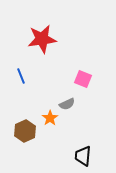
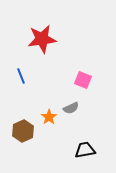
pink square: moved 1 px down
gray semicircle: moved 4 px right, 4 px down
orange star: moved 1 px left, 1 px up
brown hexagon: moved 2 px left
black trapezoid: moved 2 px right, 6 px up; rotated 75 degrees clockwise
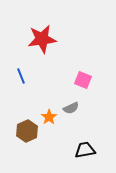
brown hexagon: moved 4 px right
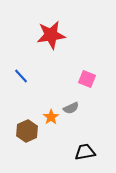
red star: moved 9 px right, 4 px up
blue line: rotated 21 degrees counterclockwise
pink square: moved 4 px right, 1 px up
orange star: moved 2 px right
black trapezoid: moved 2 px down
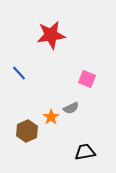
blue line: moved 2 px left, 3 px up
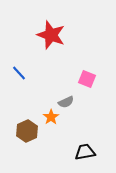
red star: rotated 28 degrees clockwise
gray semicircle: moved 5 px left, 6 px up
